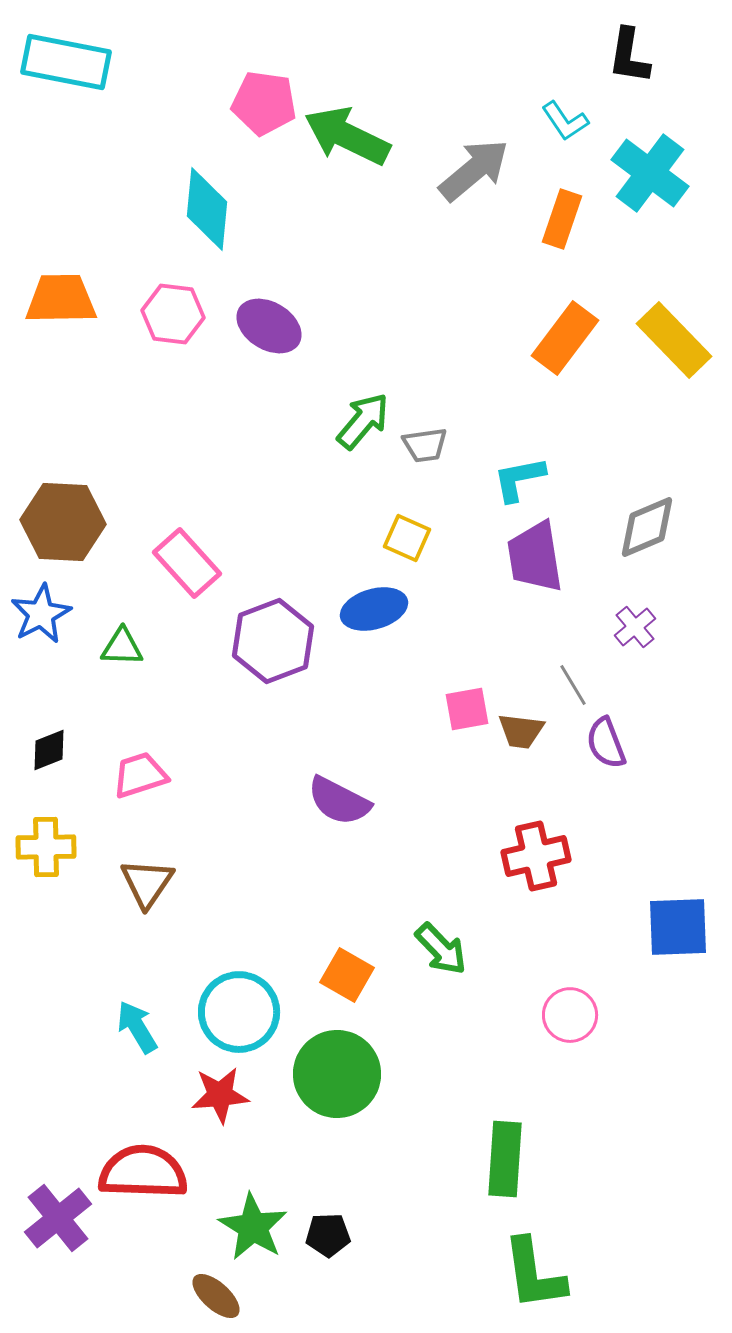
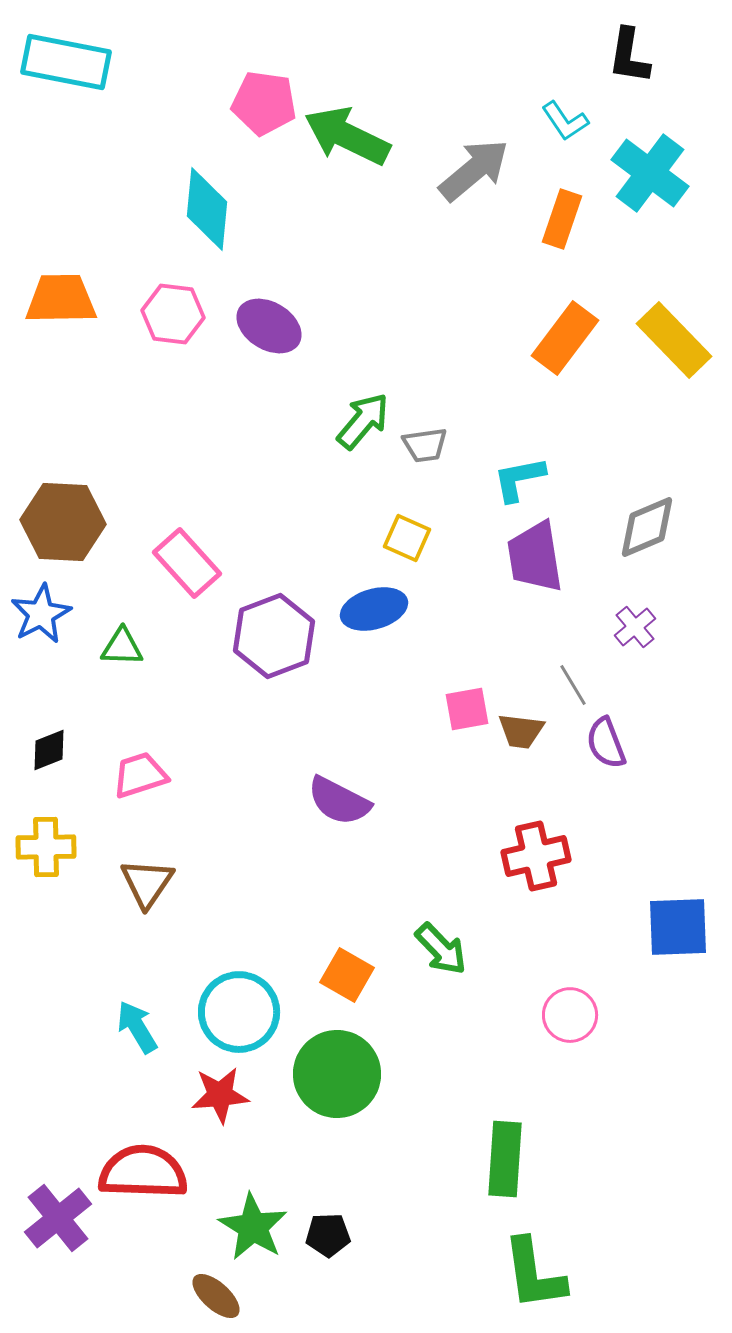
purple hexagon at (273, 641): moved 1 px right, 5 px up
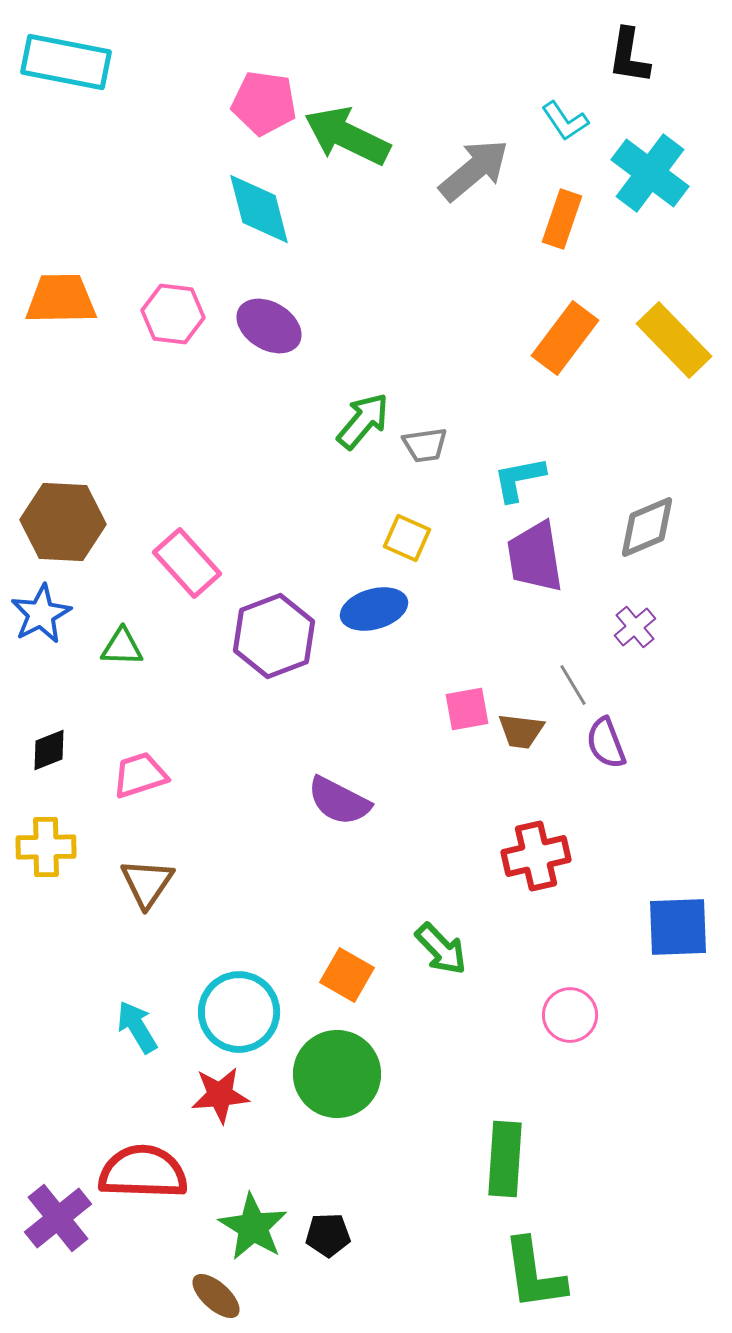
cyan diamond at (207, 209): moved 52 px right; rotated 20 degrees counterclockwise
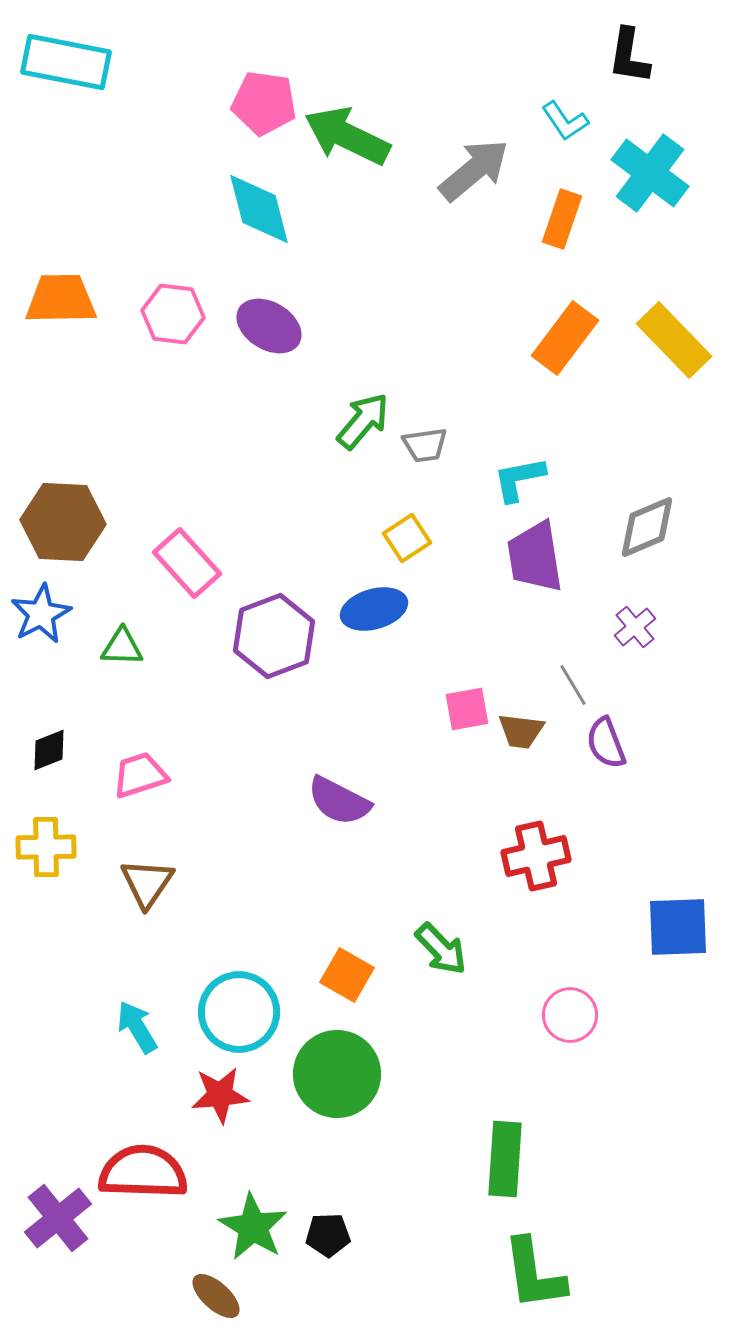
yellow square at (407, 538): rotated 33 degrees clockwise
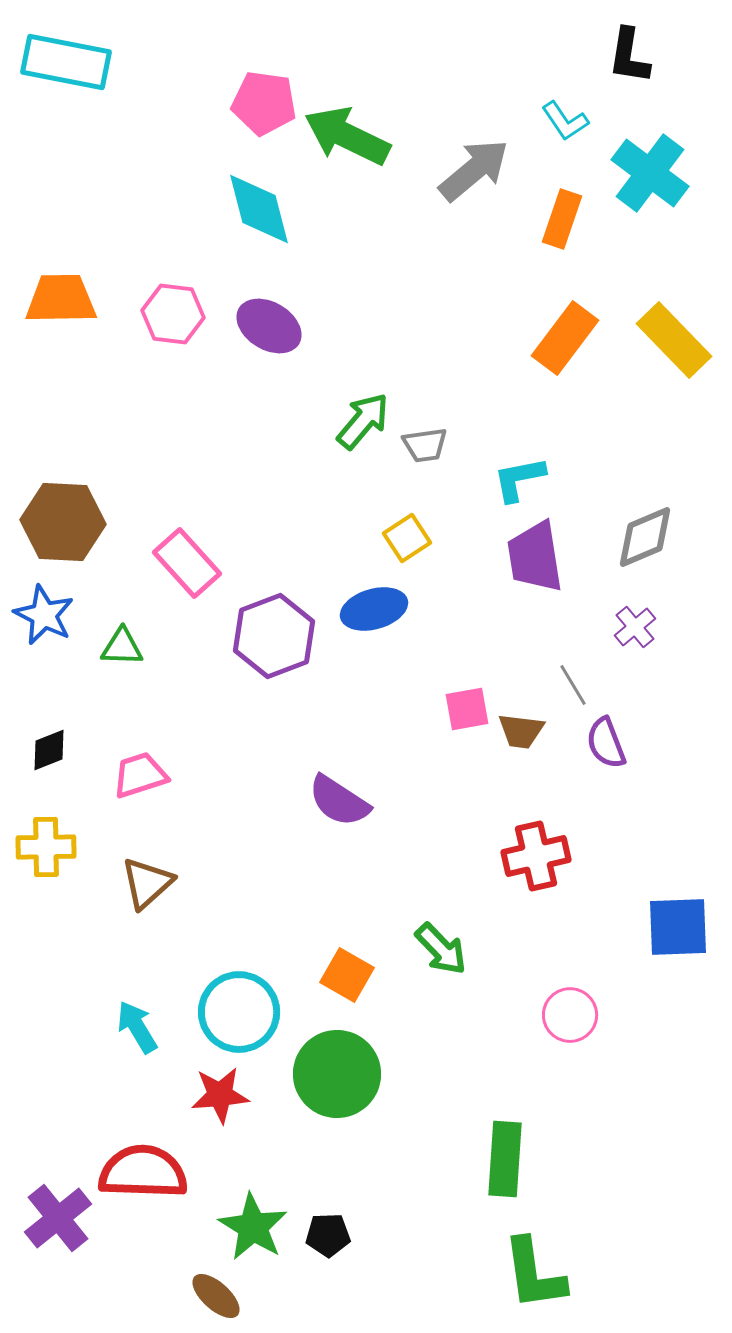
gray diamond at (647, 527): moved 2 px left, 10 px down
blue star at (41, 614): moved 3 px right, 1 px down; rotated 18 degrees counterclockwise
purple semicircle at (339, 801): rotated 6 degrees clockwise
brown triangle at (147, 883): rotated 14 degrees clockwise
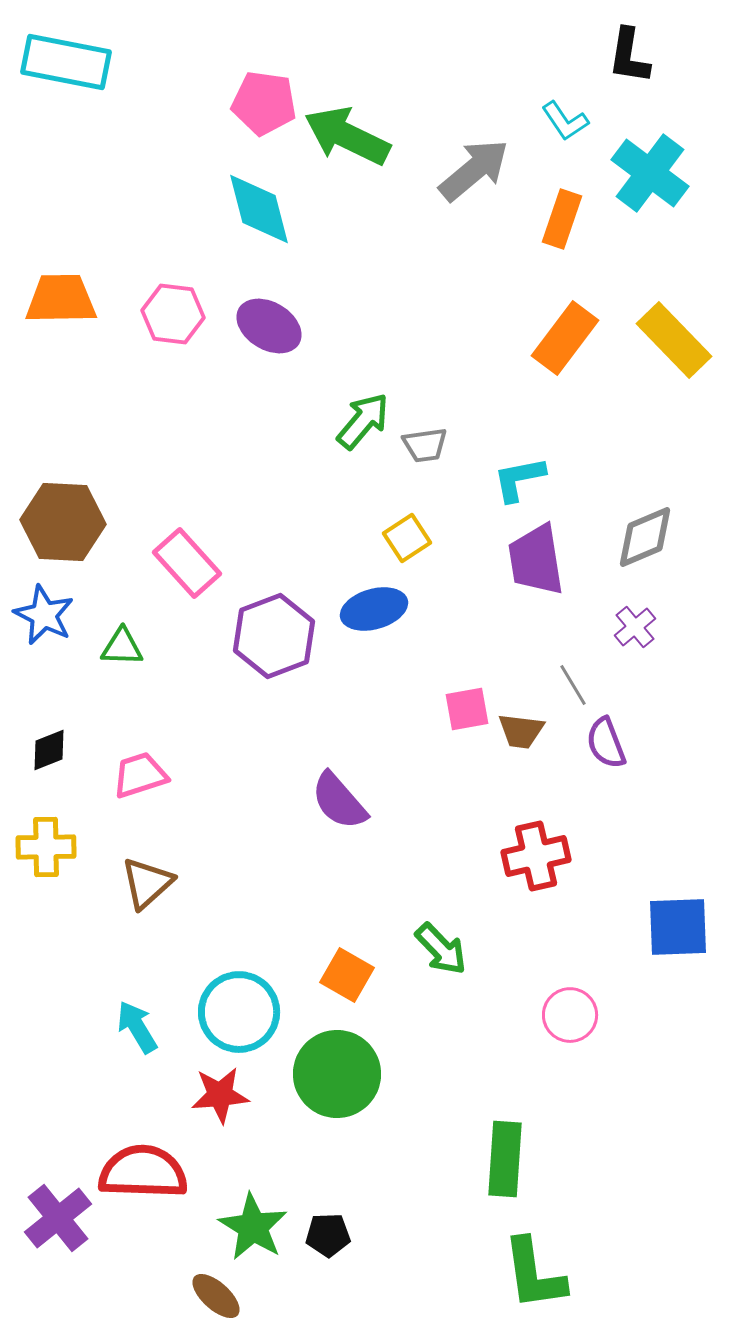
purple trapezoid at (535, 557): moved 1 px right, 3 px down
purple semicircle at (339, 801): rotated 16 degrees clockwise
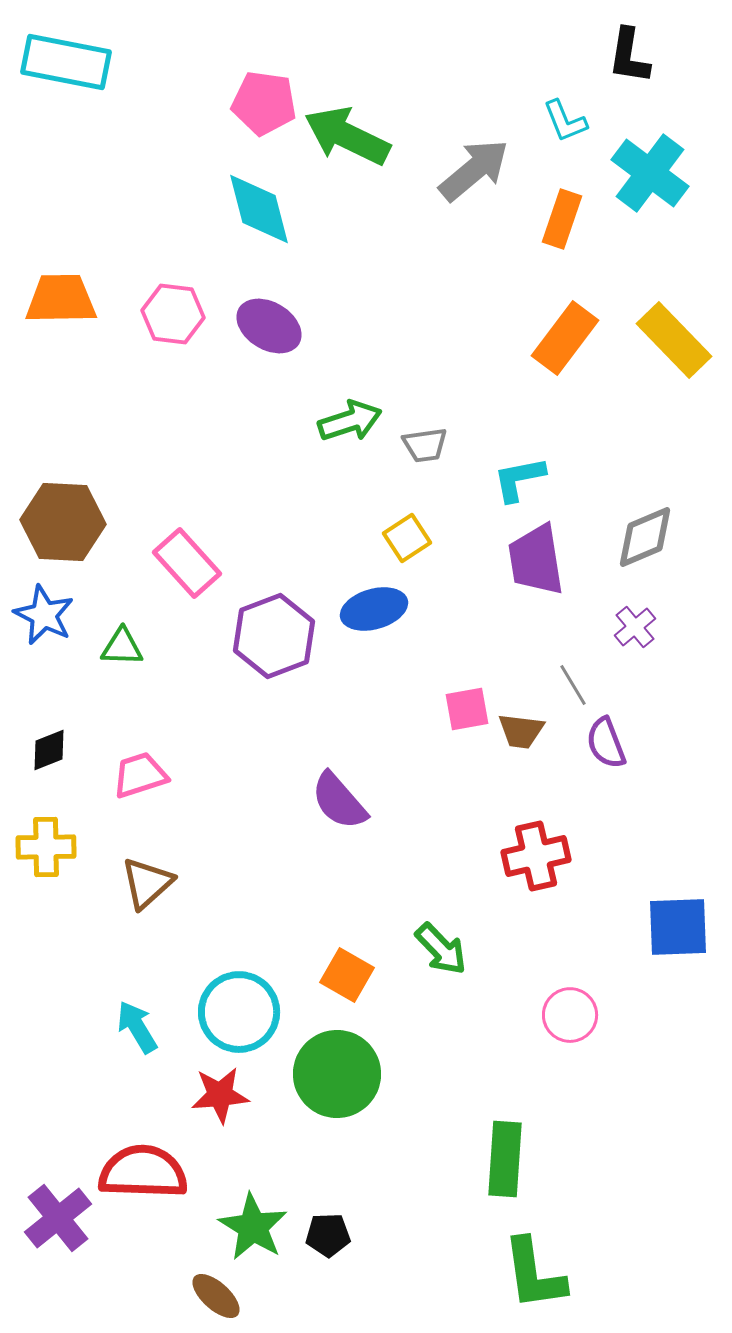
cyan L-shape at (565, 121): rotated 12 degrees clockwise
green arrow at (363, 421): moved 13 px left; rotated 32 degrees clockwise
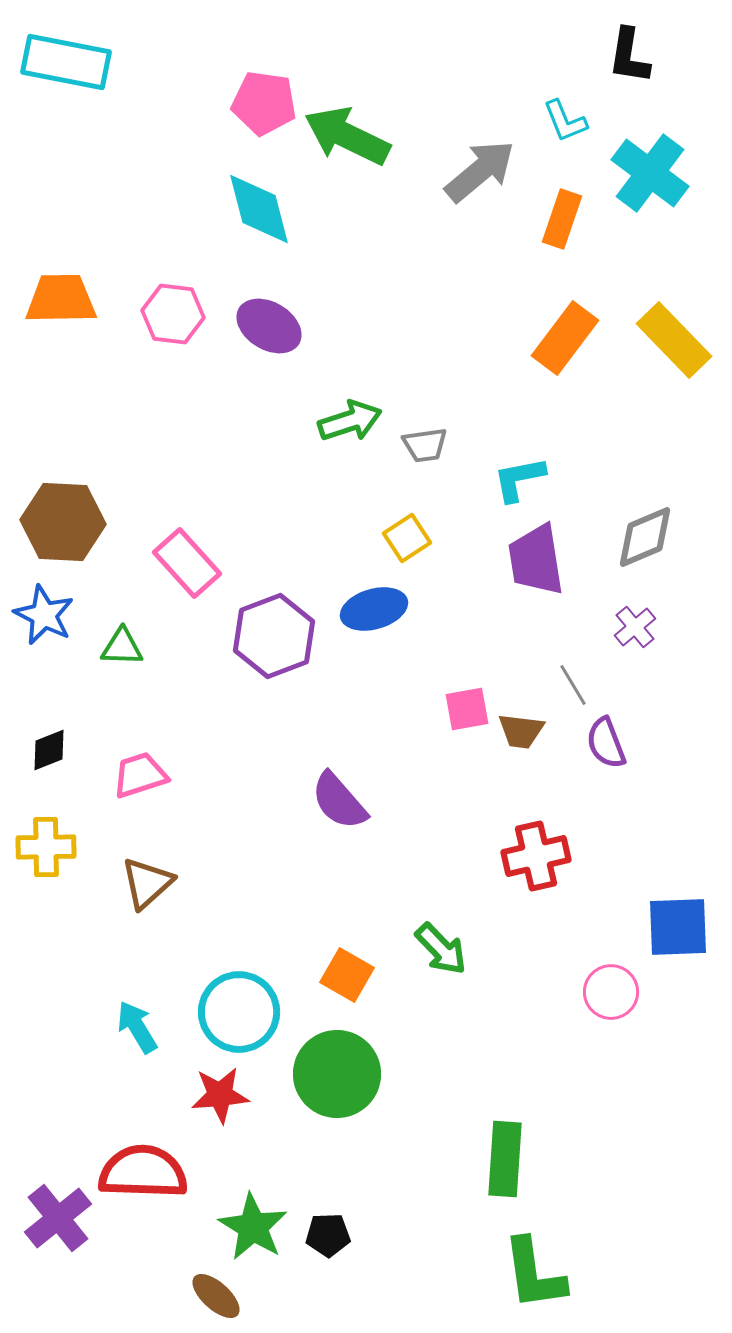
gray arrow at (474, 170): moved 6 px right, 1 px down
pink circle at (570, 1015): moved 41 px right, 23 px up
